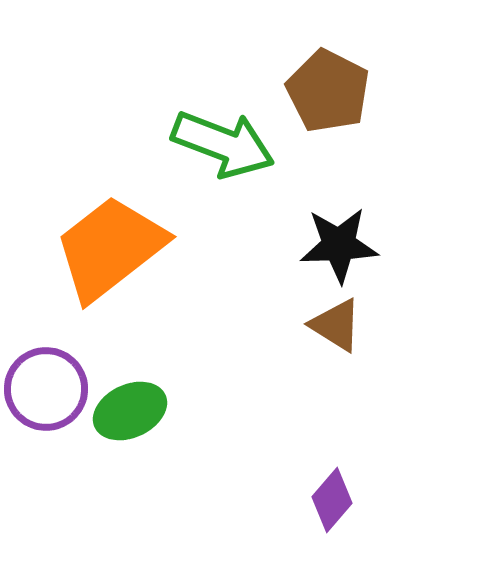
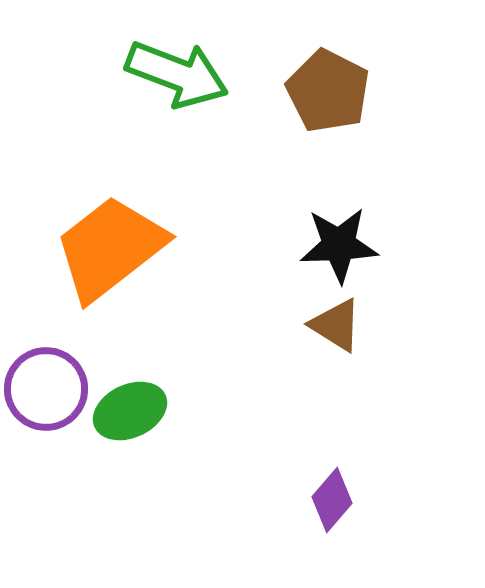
green arrow: moved 46 px left, 70 px up
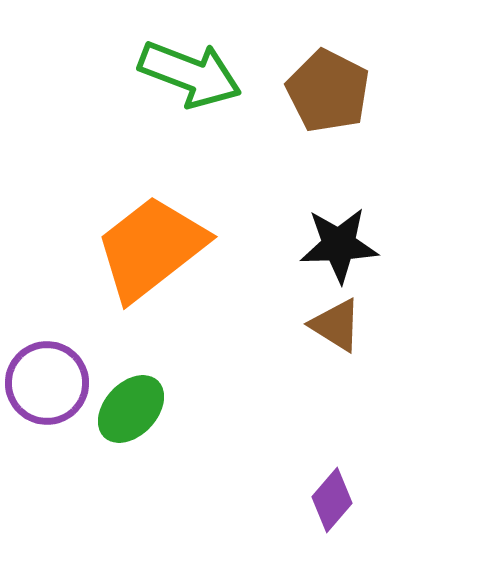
green arrow: moved 13 px right
orange trapezoid: moved 41 px right
purple circle: moved 1 px right, 6 px up
green ellipse: moved 1 px right, 2 px up; rotated 22 degrees counterclockwise
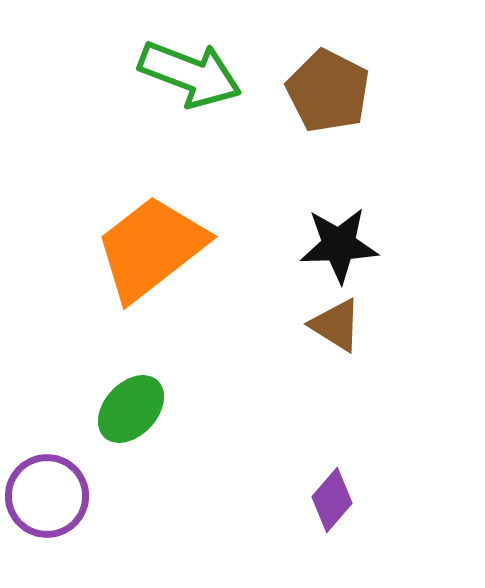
purple circle: moved 113 px down
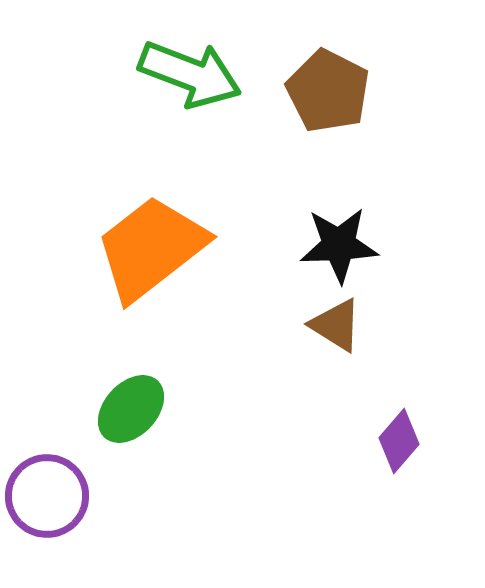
purple diamond: moved 67 px right, 59 px up
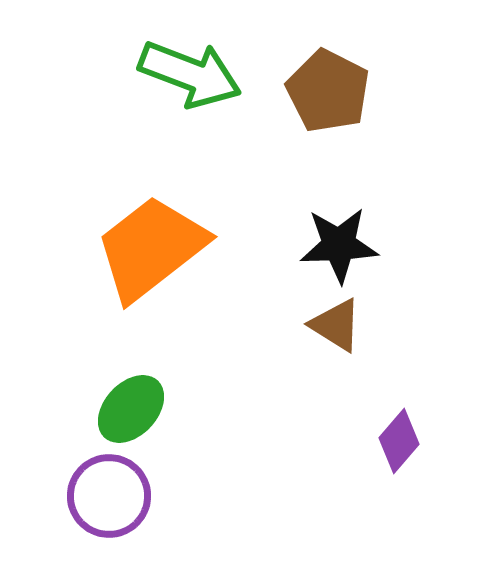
purple circle: moved 62 px right
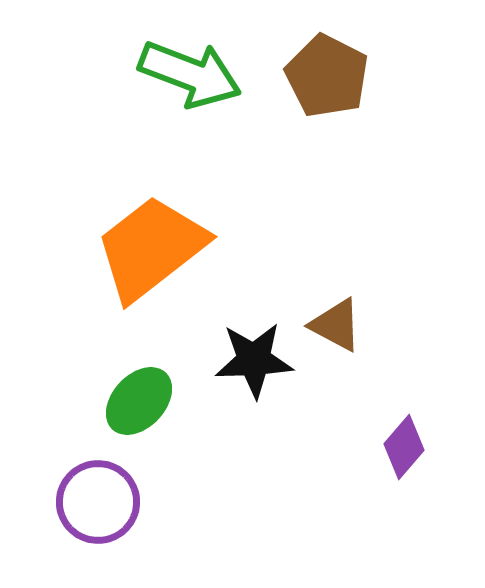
brown pentagon: moved 1 px left, 15 px up
black star: moved 85 px left, 115 px down
brown triangle: rotated 4 degrees counterclockwise
green ellipse: moved 8 px right, 8 px up
purple diamond: moved 5 px right, 6 px down
purple circle: moved 11 px left, 6 px down
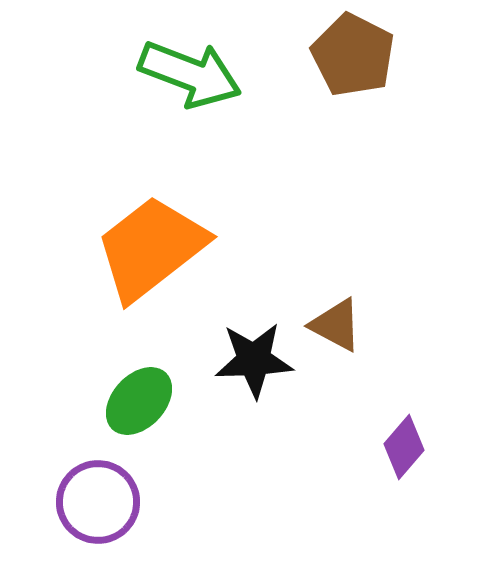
brown pentagon: moved 26 px right, 21 px up
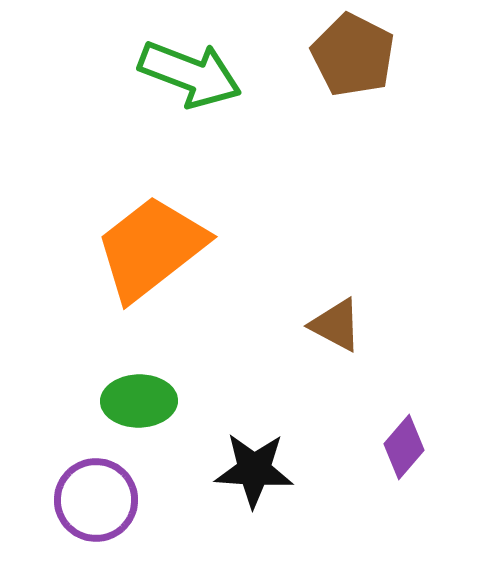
black star: moved 110 px down; rotated 6 degrees clockwise
green ellipse: rotated 46 degrees clockwise
purple circle: moved 2 px left, 2 px up
